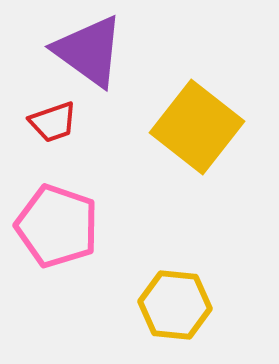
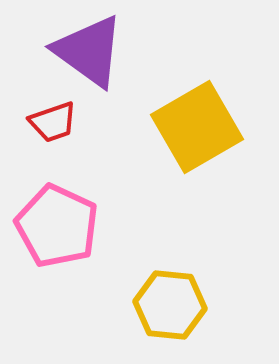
yellow square: rotated 22 degrees clockwise
pink pentagon: rotated 6 degrees clockwise
yellow hexagon: moved 5 px left
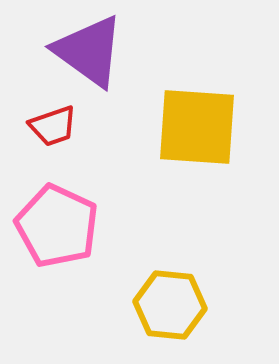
red trapezoid: moved 4 px down
yellow square: rotated 34 degrees clockwise
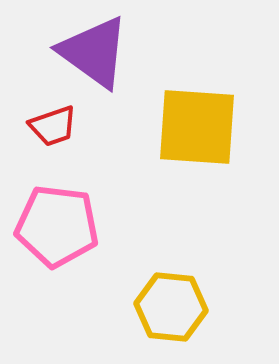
purple triangle: moved 5 px right, 1 px down
pink pentagon: rotated 18 degrees counterclockwise
yellow hexagon: moved 1 px right, 2 px down
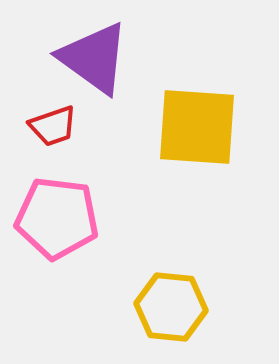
purple triangle: moved 6 px down
pink pentagon: moved 8 px up
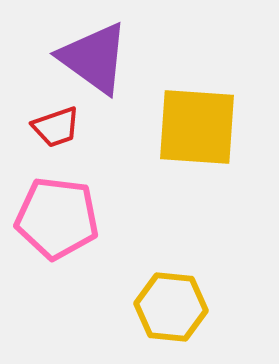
red trapezoid: moved 3 px right, 1 px down
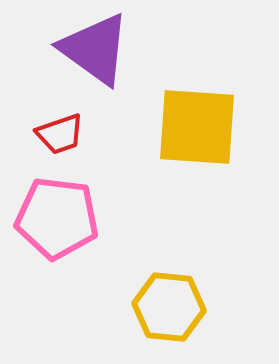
purple triangle: moved 1 px right, 9 px up
red trapezoid: moved 4 px right, 7 px down
yellow hexagon: moved 2 px left
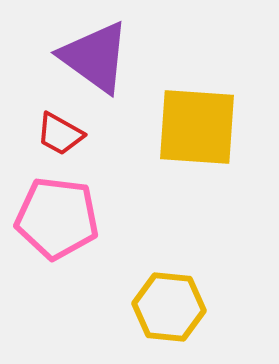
purple triangle: moved 8 px down
red trapezoid: rotated 48 degrees clockwise
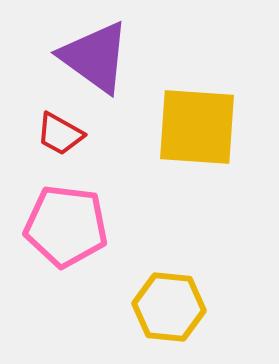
pink pentagon: moved 9 px right, 8 px down
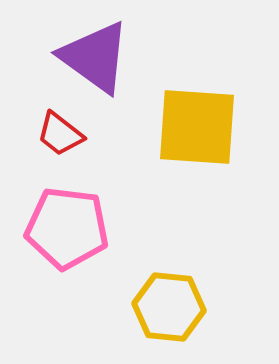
red trapezoid: rotated 9 degrees clockwise
pink pentagon: moved 1 px right, 2 px down
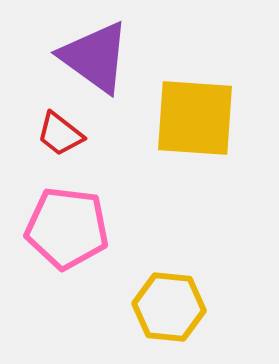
yellow square: moved 2 px left, 9 px up
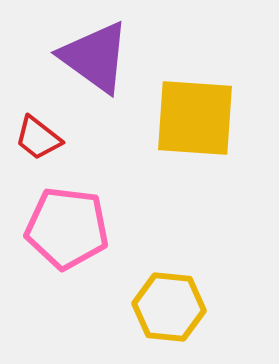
red trapezoid: moved 22 px left, 4 px down
